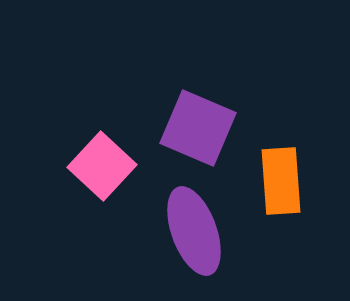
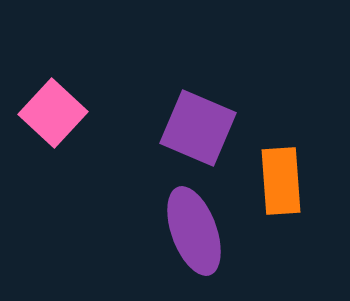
pink square: moved 49 px left, 53 px up
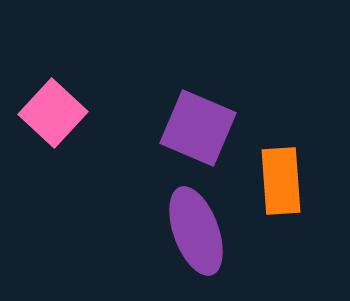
purple ellipse: moved 2 px right
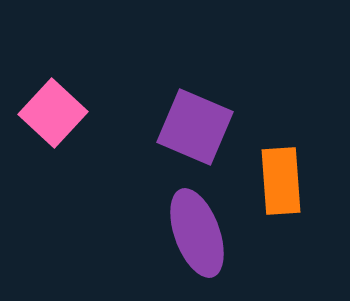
purple square: moved 3 px left, 1 px up
purple ellipse: moved 1 px right, 2 px down
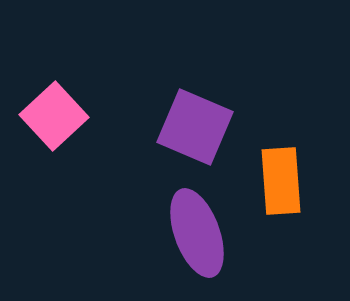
pink square: moved 1 px right, 3 px down; rotated 4 degrees clockwise
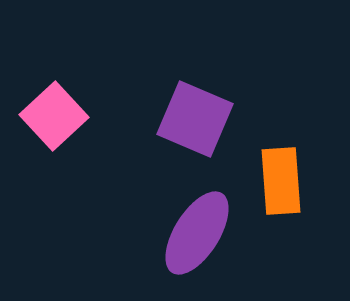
purple square: moved 8 px up
purple ellipse: rotated 52 degrees clockwise
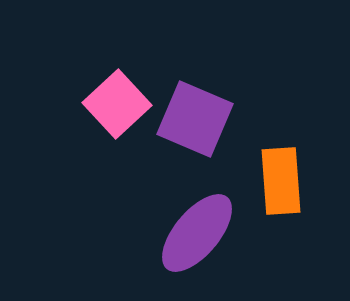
pink square: moved 63 px right, 12 px up
purple ellipse: rotated 8 degrees clockwise
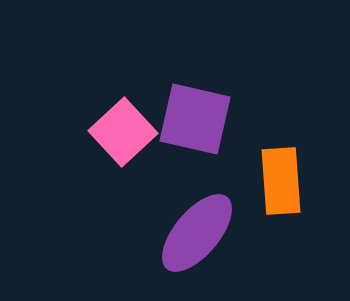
pink square: moved 6 px right, 28 px down
purple square: rotated 10 degrees counterclockwise
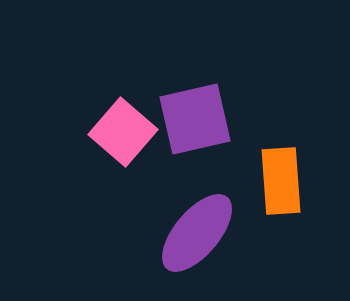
purple square: rotated 26 degrees counterclockwise
pink square: rotated 6 degrees counterclockwise
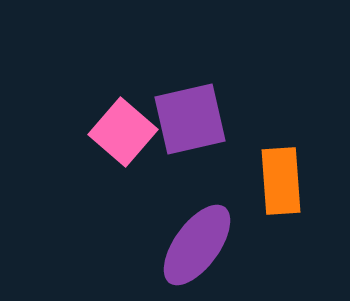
purple square: moved 5 px left
purple ellipse: moved 12 px down; rotated 4 degrees counterclockwise
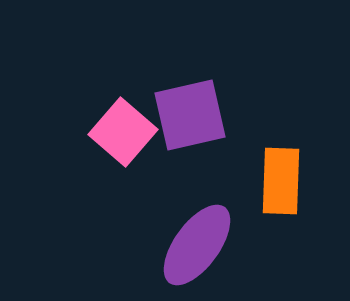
purple square: moved 4 px up
orange rectangle: rotated 6 degrees clockwise
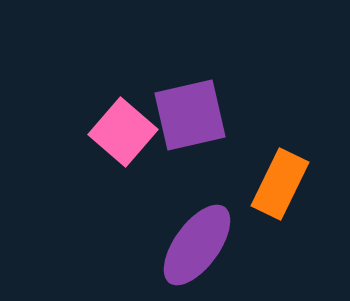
orange rectangle: moved 1 px left, 3 px down; rotated 24 degrees clockwise
